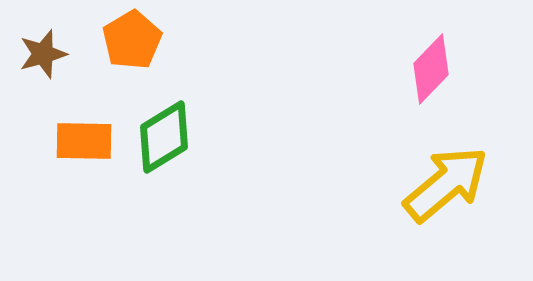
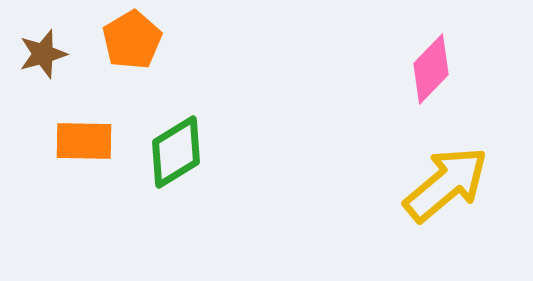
green diamond: moved 12 px right, 15 px down
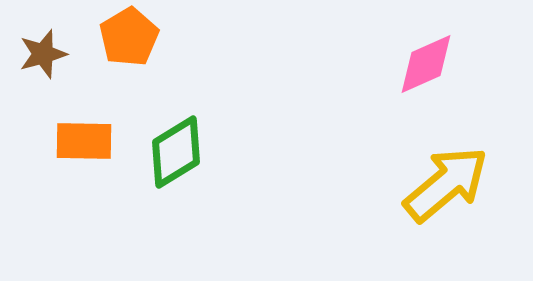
orange pentagon: moved 3 px left, 3 px up
pink diamond: moved 5 px left, 5 px up; rotated 22 degrees clockwise
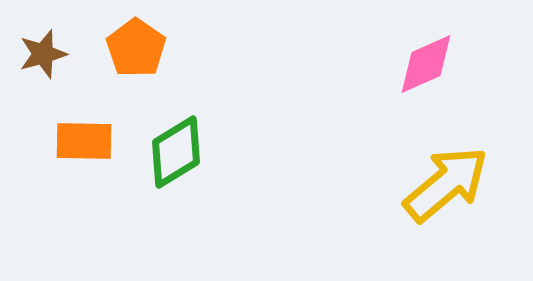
orange pentagon: moved 7 px right, 11 px down; rotated 6 degrees counterclockwise
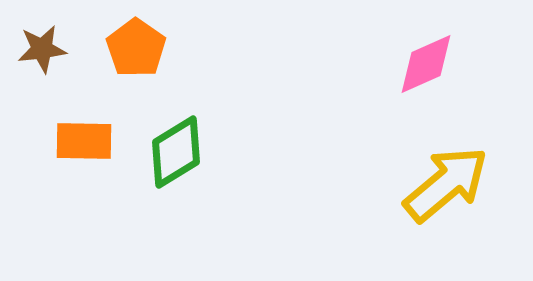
brown star: moved 1 px left, 5 px up; rotated 9 degrees clockwise
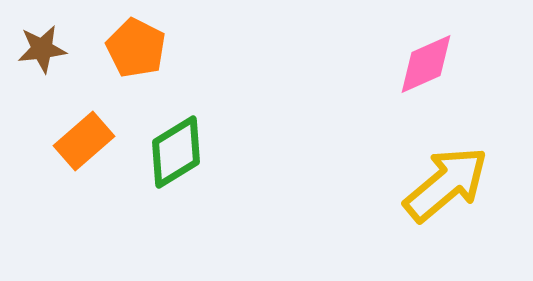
orange pentagon: rotated 8 degrees counterclockwise
orange rectangle: rotated 42 degrees counterclockwise
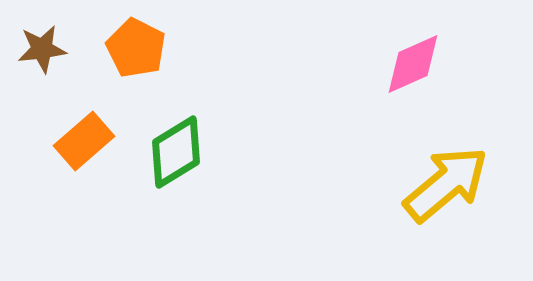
pink diamond: moved 13 px left
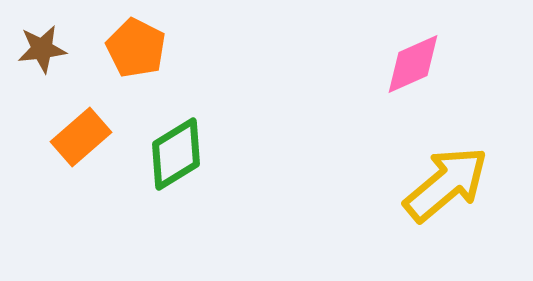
orange rectangle: moved 3 px left, 4 px up
green diamond: moved 2 px down
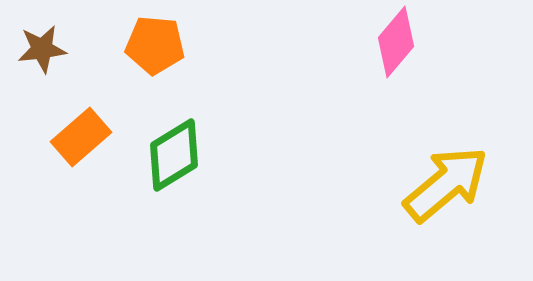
orange pentagon: moved 19 px right, 3 px up; rotated 22 degrees counterclockwise
pink diamond: moved 17 px left, 22 px up; rotated 26 degrees counterclockwise
green diamond: moved 2 px left, 1 px down
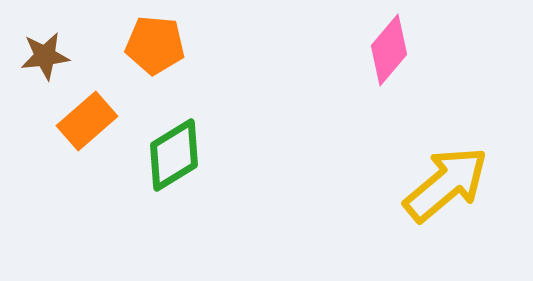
pink diamond: moved 7 px left, 8 px down
brown star: moved 3 px right, 7 px down
orange rectangle: moved 6 px right, 16 px up
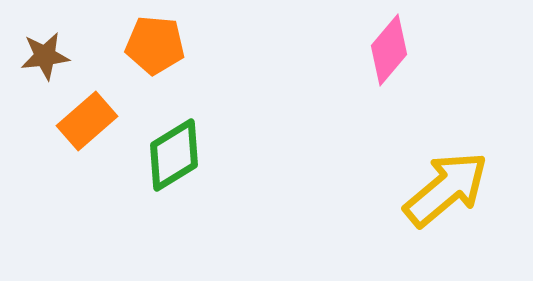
yellow arrow: moved 5 px down
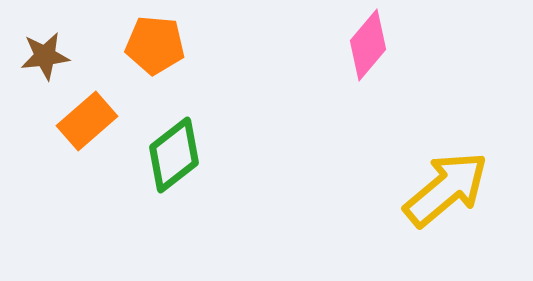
pink diamond: moved 21 px left, 5 px up
green diamond: rotated 6 degrees counterclockwise
